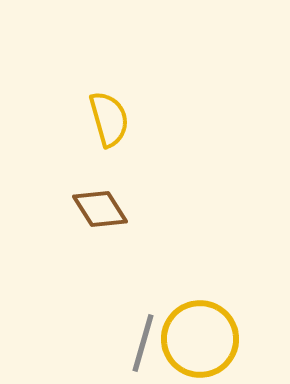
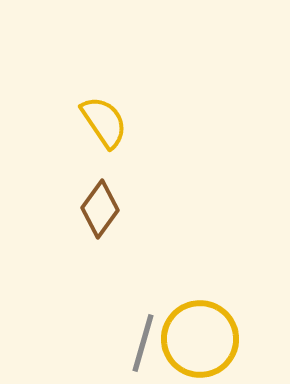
yellow semicircle: moved 5 px left, 3 px down; rotated 18 degrees counterclockwise
brown diamond: rotated 68 degrees clockwise
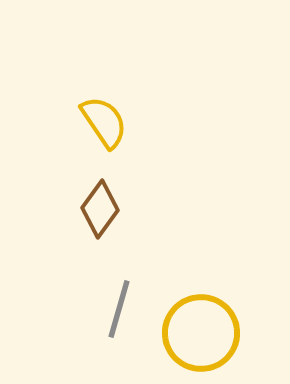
yellow circle: moved 1 px right, 6 px up
gray line: moved 24 px left, 34 px up
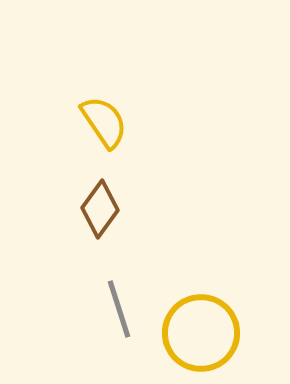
gray line: rotated 34 degrees counterclockwise
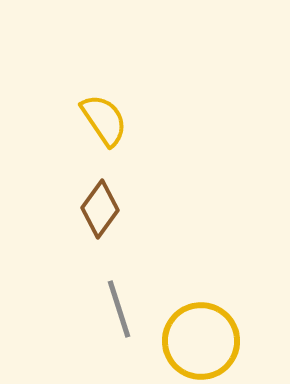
yellow semicircle: moved 2 px up
yellow circle: moved 8 px down
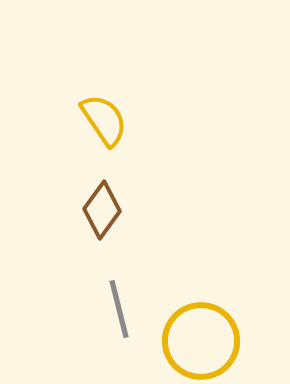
brown diamond: moved 2 px right, 1 px down
gray line: rotated 4 degrees clockwise
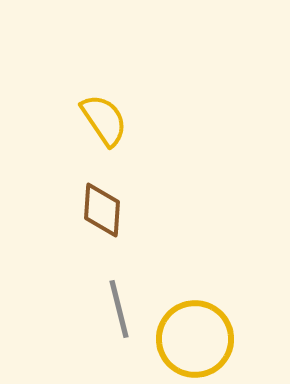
brown diamond: rotated 32 degrees counterclockwise
yellow circle: moved 6 px left, 2 px up
